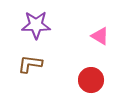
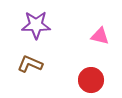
pink triangle: rotated 18 degrees counterclockwise
brown L-shape: rotated 15 degrees clockwise
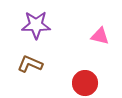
red circle: moved 6 px left, 3 px down
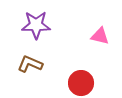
red circle: moved 4 px left
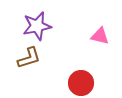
purple star: moved 1 px right, 1 px down; rotated 12 degrees counterclockwise
brown L-shape: moved 1 px left, 6 px up; rotated 140 degrees clockwise
